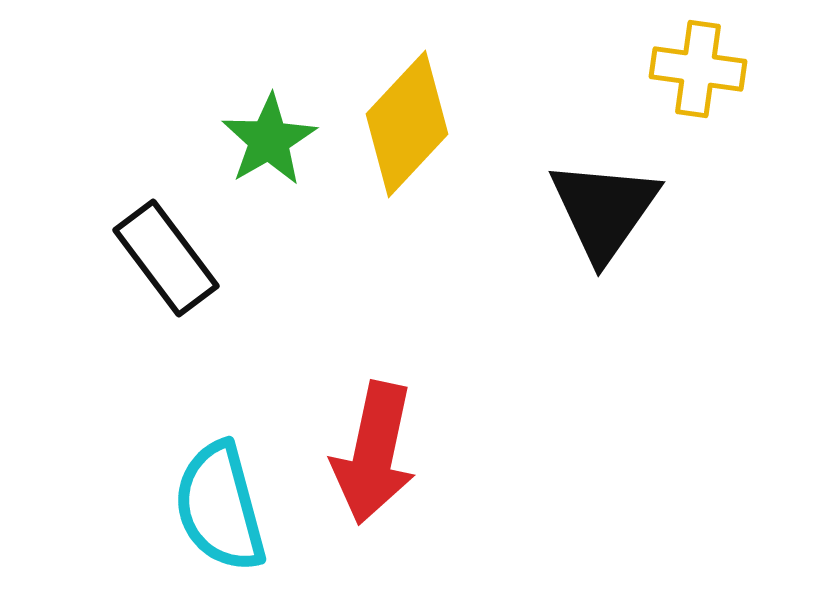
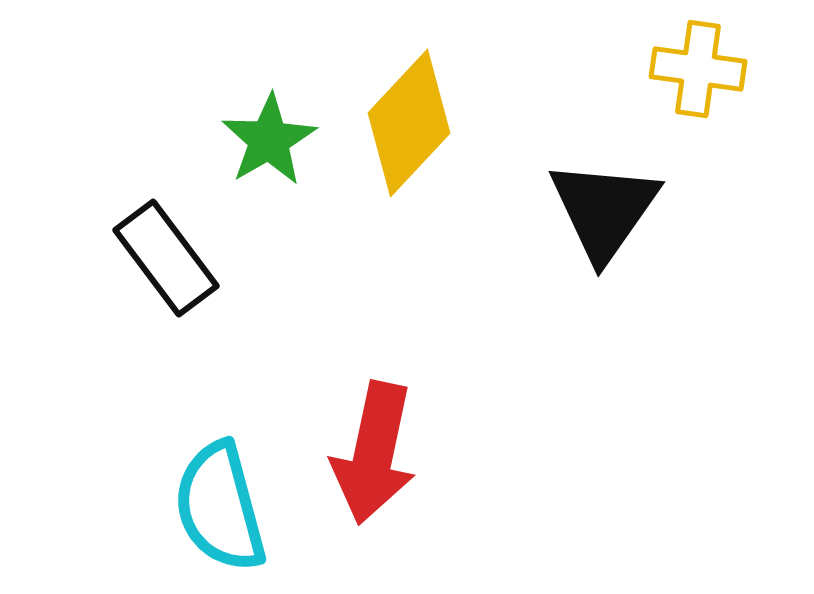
yellow diamond: moved 2 px right, 1 px up
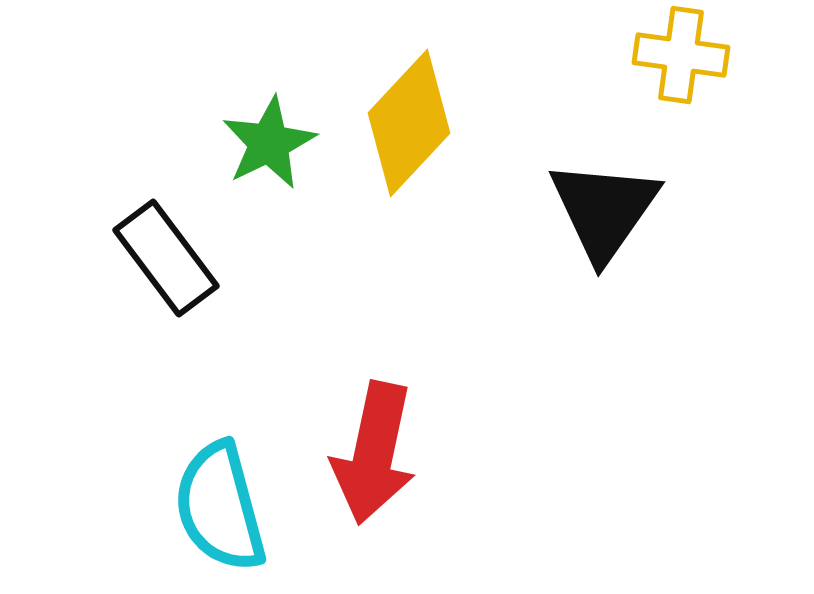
yellow cross: moved 17 px left, 14 px up
green star: moved 3 px down; rotated 4 degrees clockwise
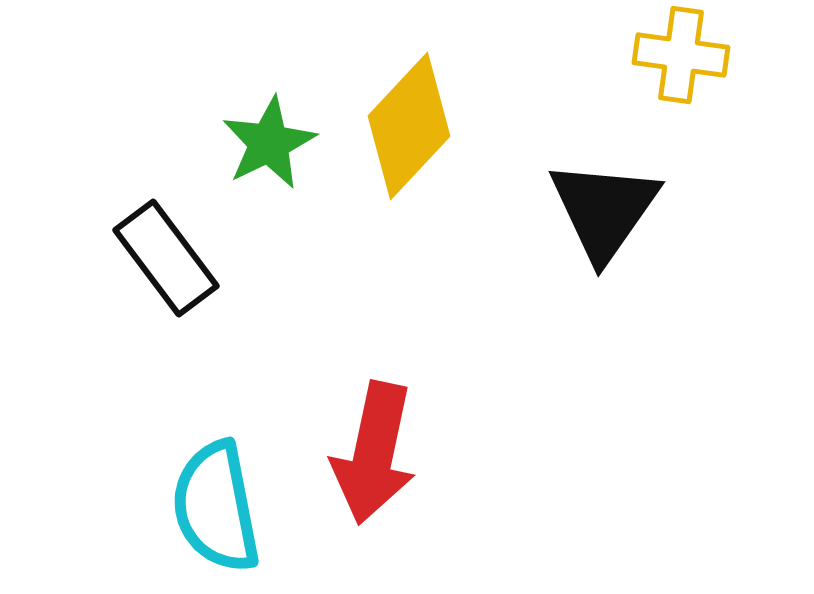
yellow diamond: moved 3 px down
cyan semicircle: moved 4 px left; rotated 4 degrees clockwise
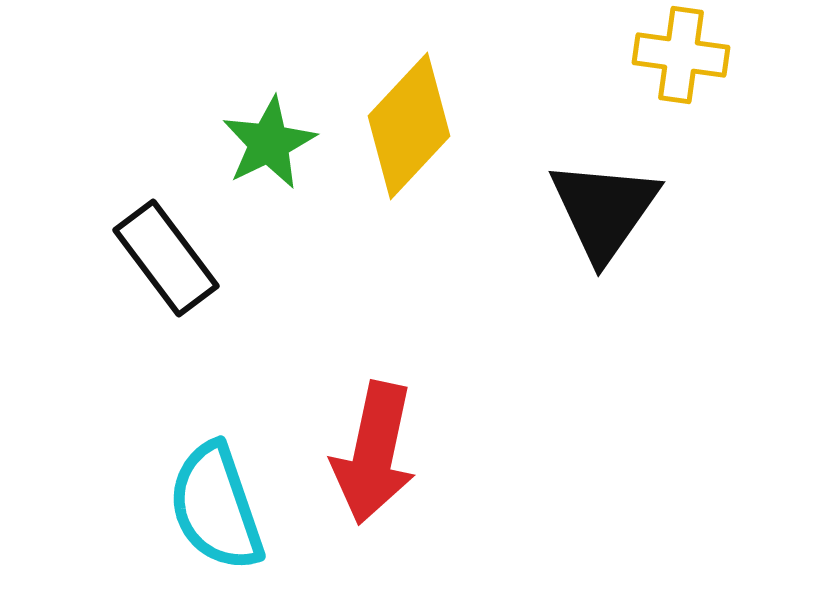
cyan semicircle: rotated 8 degrees counterclockwise
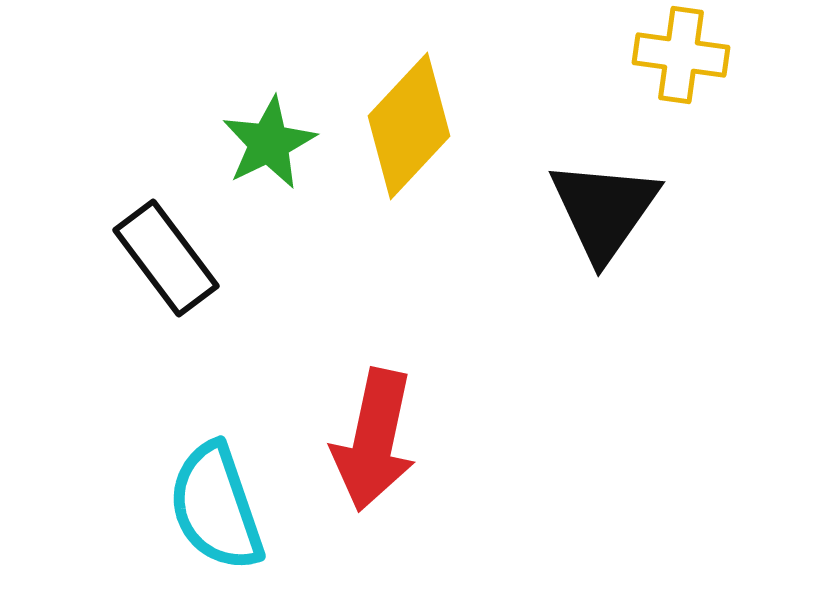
red arrow: moved 13 px up
